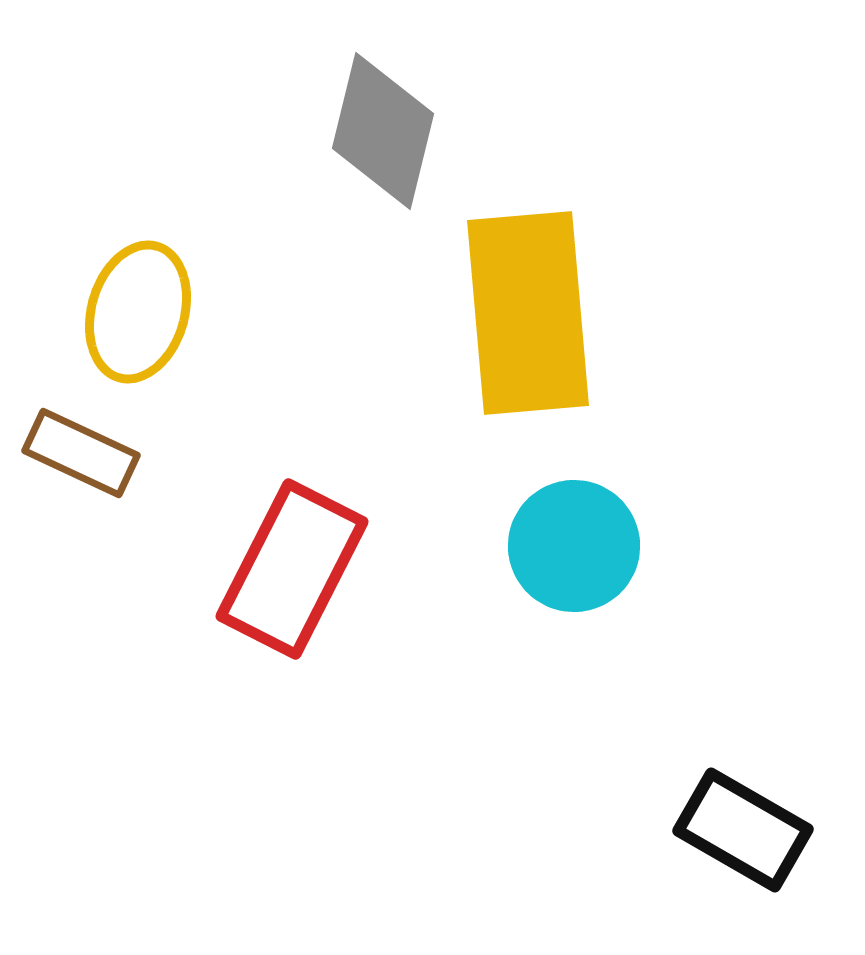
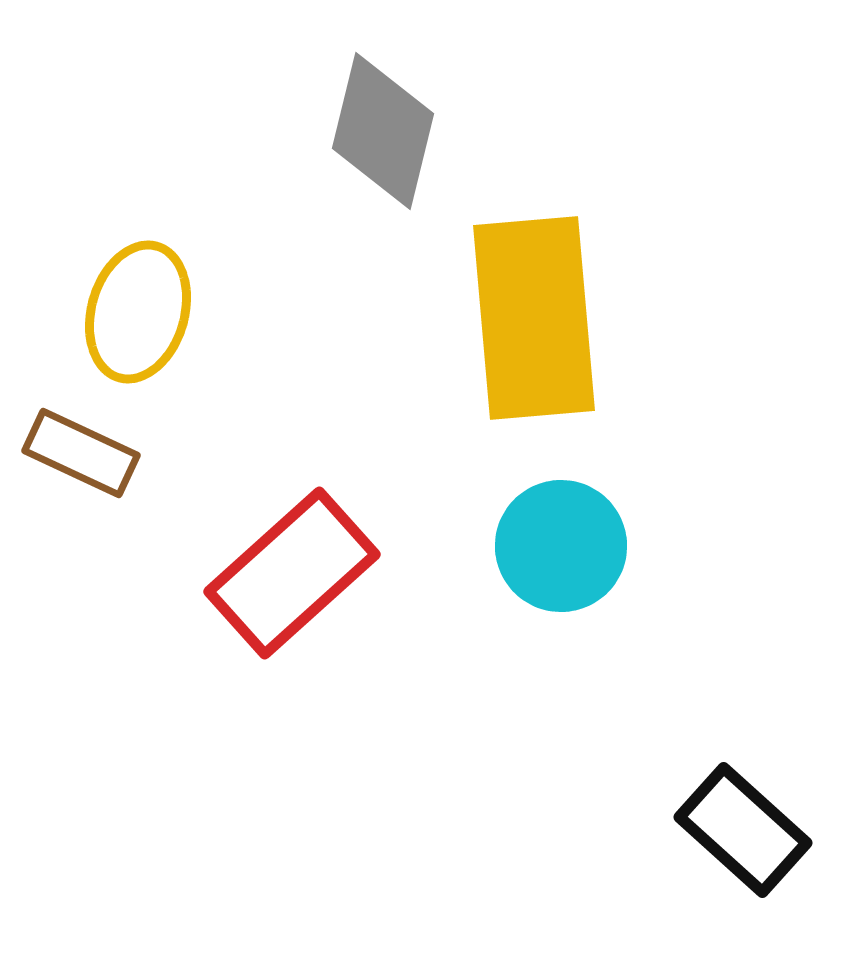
yellow rectangle: moved 6 px right, 5 px down
cyan circle: moved 13 px left
red rectangle: moved 4 px down; rotated 21 degrees clockwise
black rectangle: rotated 12 degrees clockwise
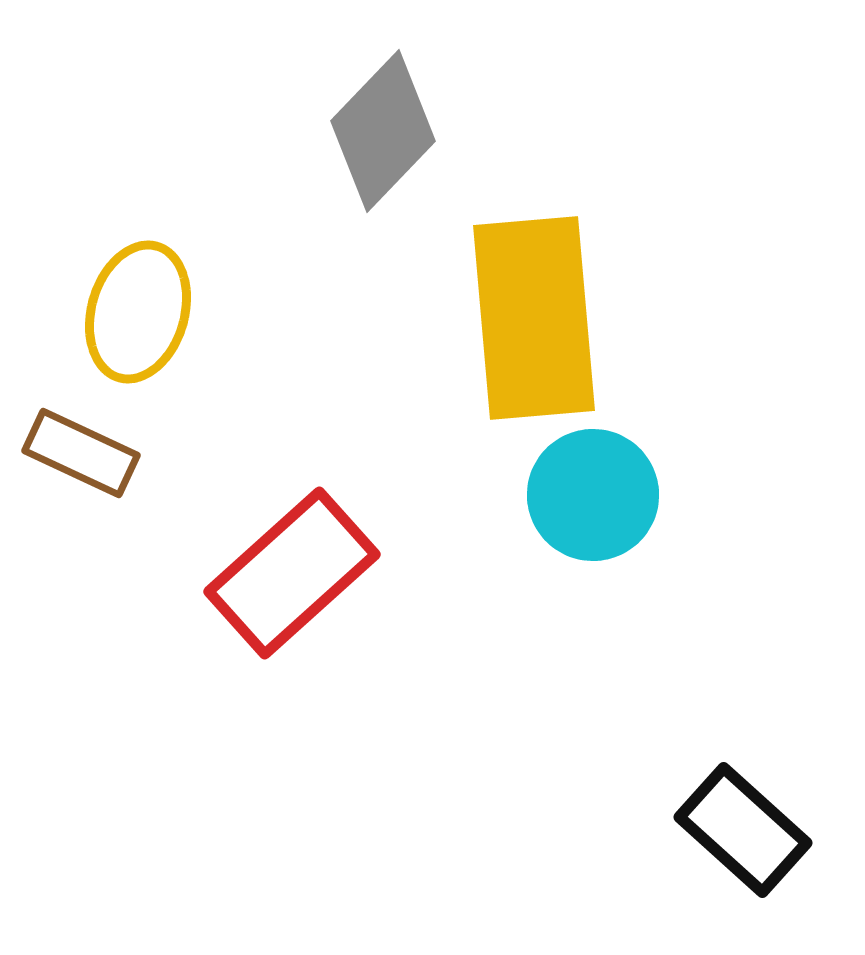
gray diamond: rotated 30 degrees clockwise
cyan circle: moved 32 px right, 51 px up
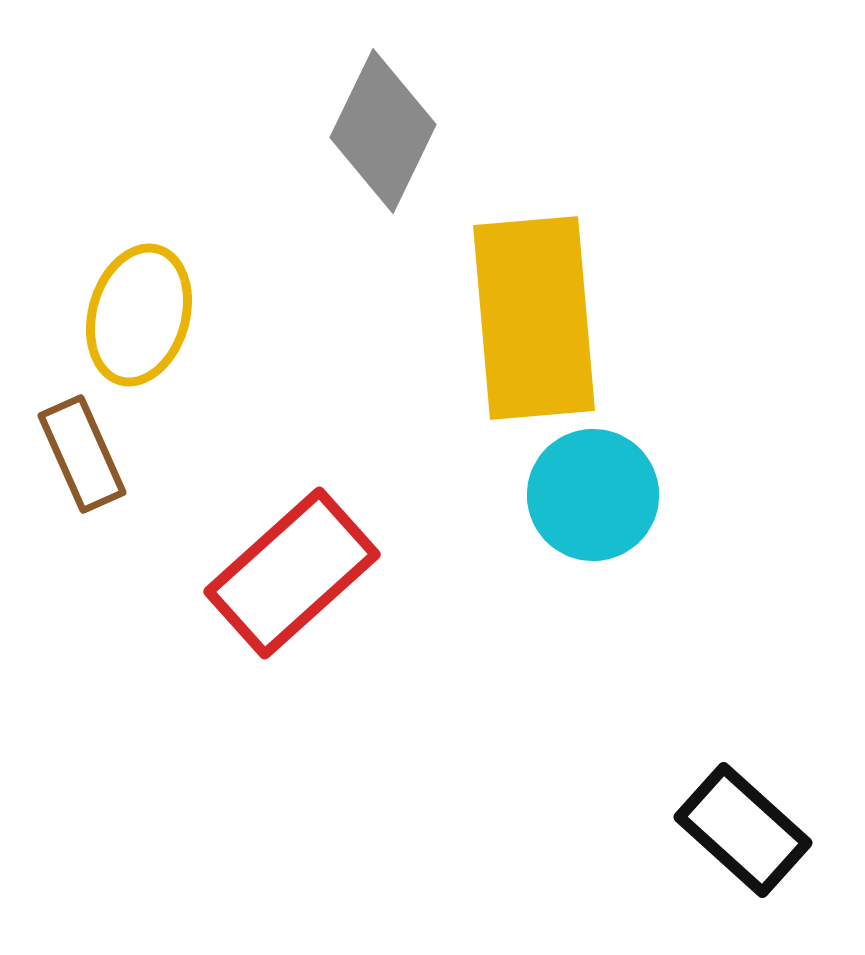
gray diamond: rotated 18 degrees counterclockwise
yellow ellipse: moved 1 px right, 3 px down
brown rectangle: moved 1 px right, 1 px down; rotated 41 degrees clockwise
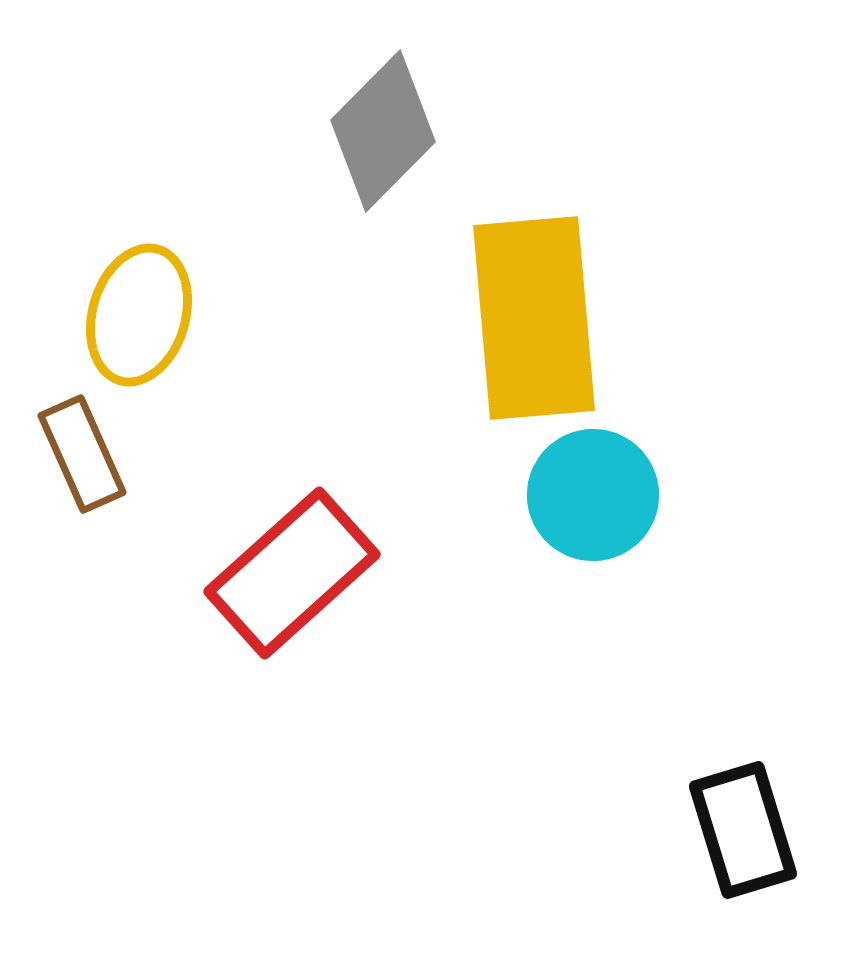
gray diamond: rotated 19 degrees clockwise
black rectangle: rotated 31 degrees clockwise
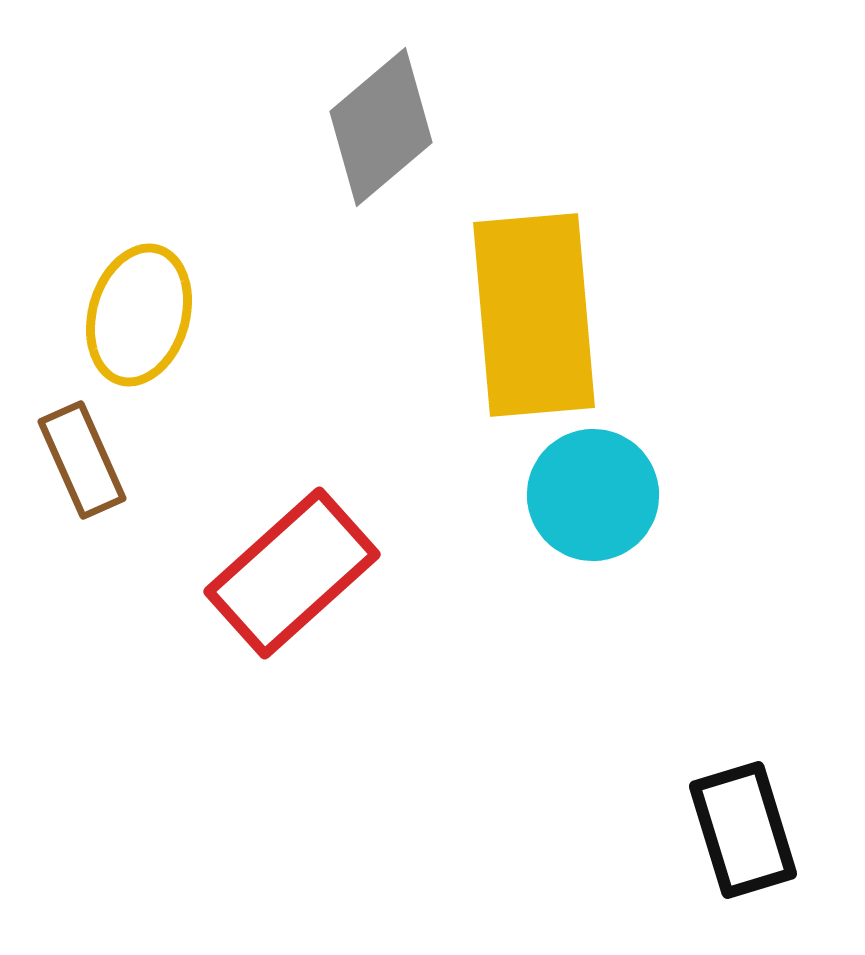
gray diamond: moved 2 px left, 4 px up; rotated 5 degrees clockwise
yellow rectangle: moved 3 px up
brown rectangle: moved 6 px down
